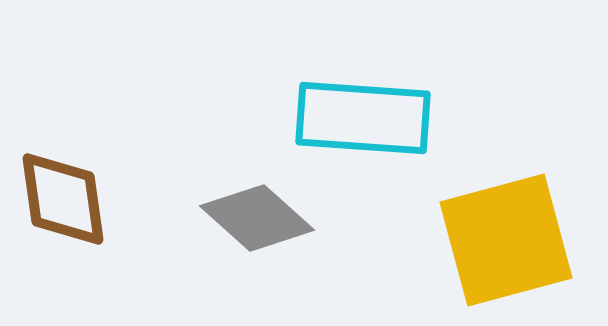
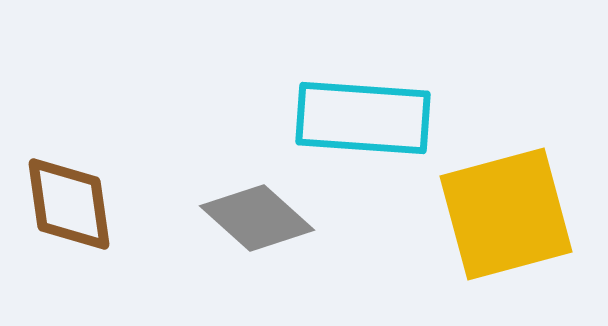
brown diamond: moved 6 px right, 5 px down
yellow square: moved 26 px up
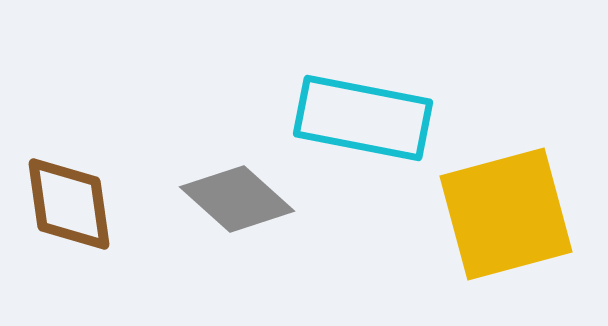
cyan rectangle: rotated 7 degrees clockwise
gray diamond: moved 20 px left, 19 px up
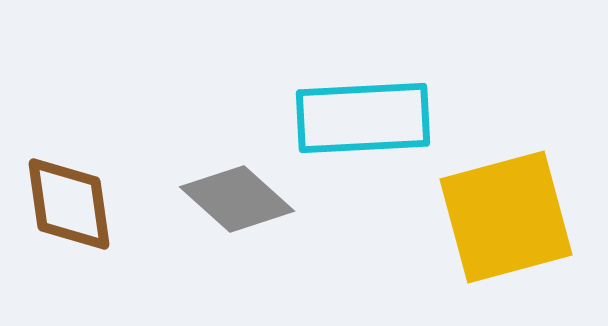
cyan rectangle: rotated 14 degrees counterclockwise
yellow square: moved 3 px down
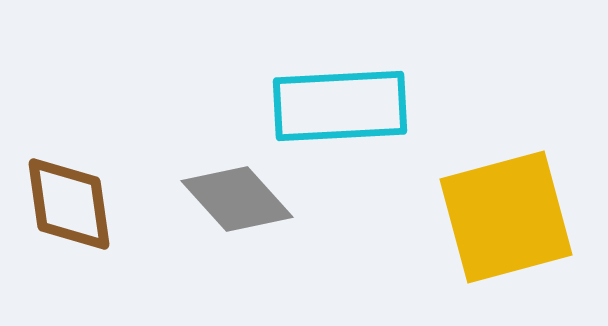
cyan rectangle: moved 23 px left, 12 px up
gray diamond: rotated 6 degrees clockwise
